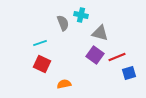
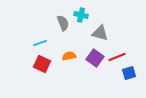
purple square: moved 3 px down
orange semicircle: moved 5 px right, 28 px up
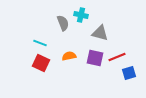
cyan line: rotated 40 degrees clockwise
purple square: rotated 24 degrees counterclockwise
red square: moved 1 px left, 1 px up
